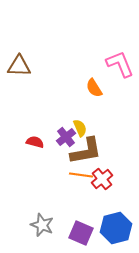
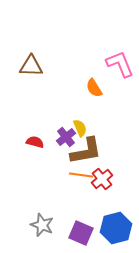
brown triangle: moved 12 px right
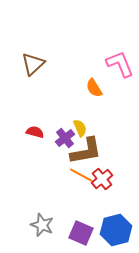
brown triangle: moved 2 px right, 2 px up; rotated 45 degrees counterclockwise
purple cross: moved 1 px left, 1 px down
red semicircle: moved 10 px up
orange line: rotated 20 degrees clockwise
blue hexagon: moved 2 px down
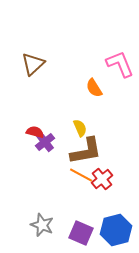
purple cross: moved 20 px left, 4 px down
